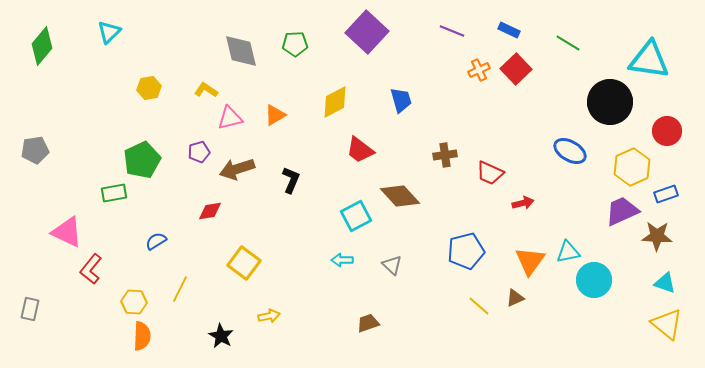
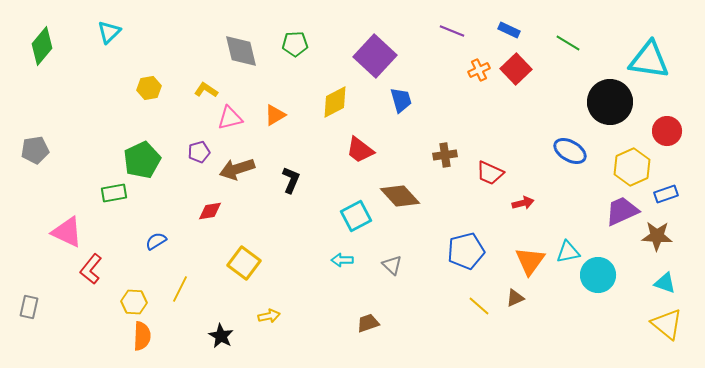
purple square at (367, 32): moved 8 px right, 24 px down
cyan circle at (594, 280): moved 4 px right, 5 px up
gray rectangle at (30, 309): moved 1 px left, 2 px up
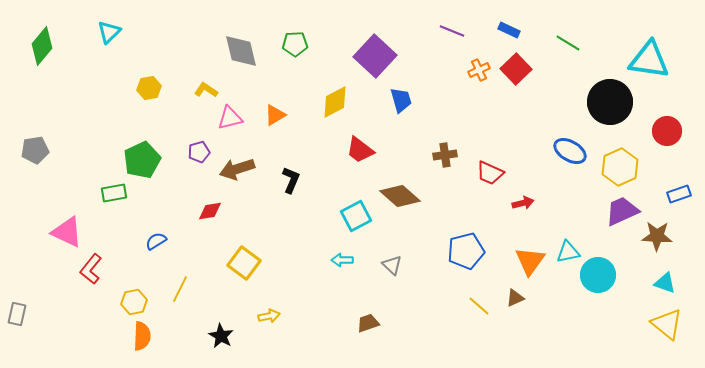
yellow hexagon at (632, 167): moved 12 px left
blue rectangle at (666, 194): moved 13 px right
brown diamond at (400, 196): rotated 6 degrees counterclockwise
yellow hexagon at (134, 302): rotated 15 degrees counterclockwise
gray rectangle at (29, 307): moved 12 px left, 7 px down
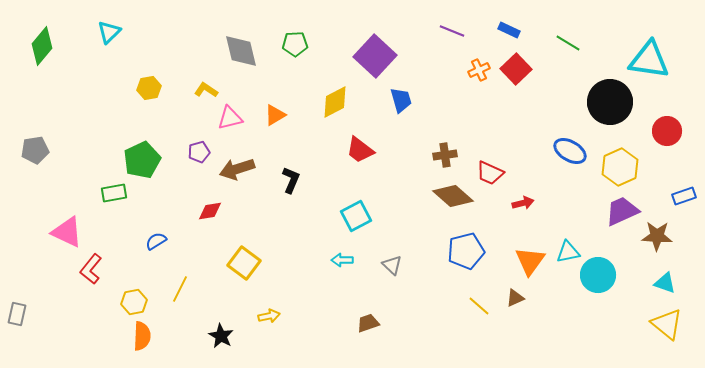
blue rectangle at (679, 194): moved 5 px right, 2 px down
brown diamond at (400, 196): moved 53 px right
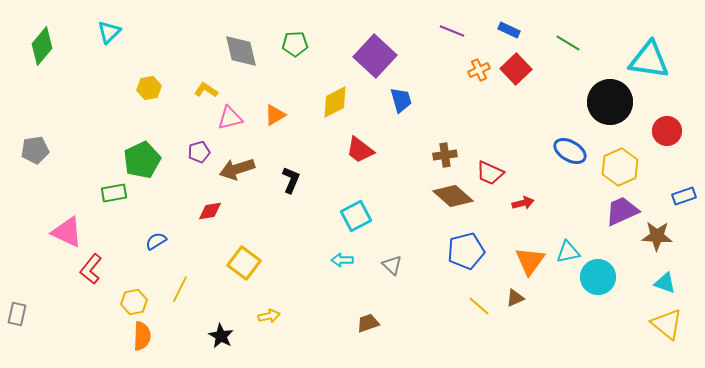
cyan circle at (598, 275): moved 2 px down
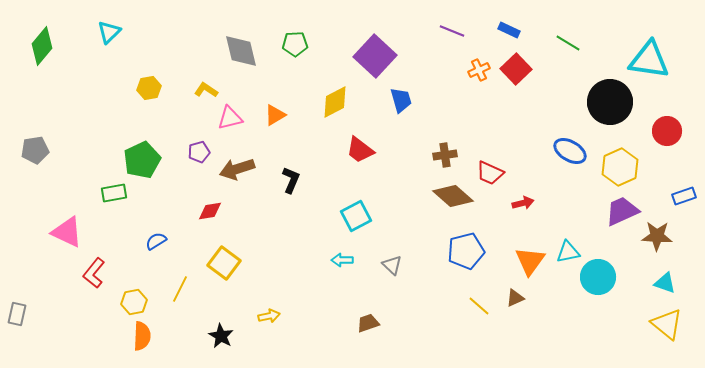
yellow square at (244, 263): moved 20 px left
red L-shape at (91, 269): moved 3 px right, 4 px down
